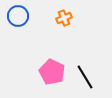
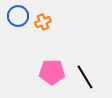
orange cross: moved 21 px left, 4 px down
pink pentagon: rotated 25 degrees counterclockwise
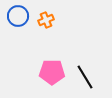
orange cross: moved 3 px right, 2 px up
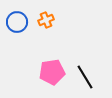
blue circle: moved 1 px left, 6 px down
pink pentagon: rotated 10 degrees counterclockwise
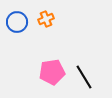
orange cross: moved 1 px up
black line: moved 1 px left
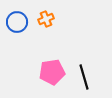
black line: rotated 15 degrees clockwise
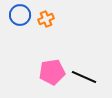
blue circle: moved 3 px right, 7 px up
black line: rotated 50 degrees counterclockwise
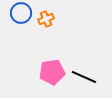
blue circle: moved 1 px right, 2 px up
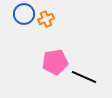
blue circle: moved 3 px right, 1 px down
pink pentagon: moved 3 px right, 10 px up
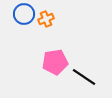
black line: rotated 10 degrees clockwise
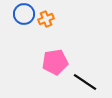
black line: moved 1 px right, 5 px down
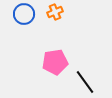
orange cross: moved 9 px right, 7 px up
black line: rotated 20 degrees clockwise
